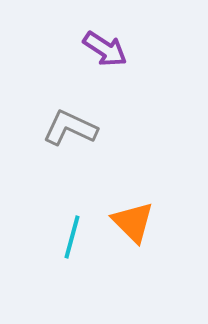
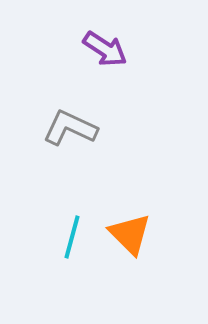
orange triangle: moved 3 px left, 12 px down
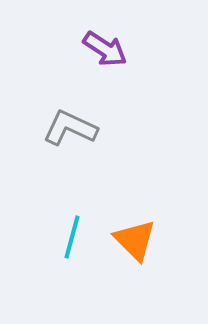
orange triangle: moved 5 px right, 6 px down
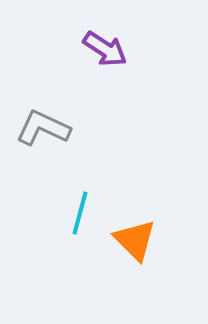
gray L-shape: moved 27 px left
cyan line: moved 8 px right, 24 px up
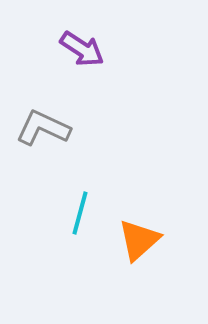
purple arrow: moved 23 px left
orange triangle: moved 4 px right; rotated 33 degrees clockwise
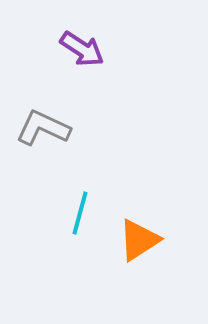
orange triangle: rotated 9 degrees clockwise
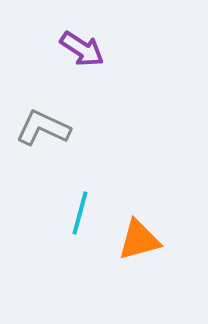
orange triangle: rotated 18 degrees clockwise
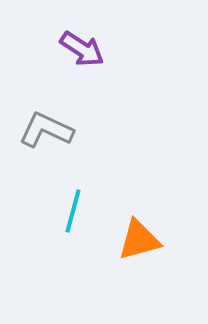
gray L-shape: moved 3 px right, 2 px down
cyan line: moved 7 px left, 2 px up
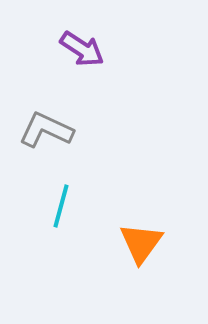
cyan line: moved 12 px left, 5 px up
orange triangle: moved 2 px right, 3 px down; rotated 39 degrees counterclockwise
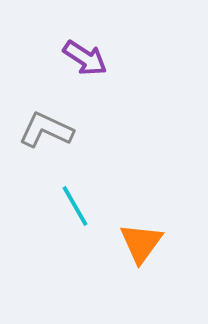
purple arrow: moved 3 px right, 9 px down
cyan line: moved 14 px right; rotated 45 degrees counterclockwise
